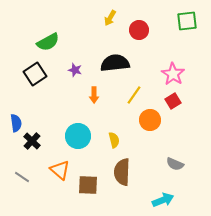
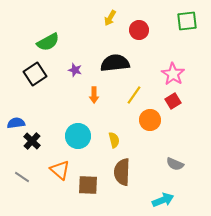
blue semicircle: rotated 90 degrees counterclockwise
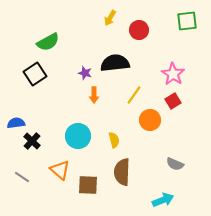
purple star: moved 10 px right, 3 px down
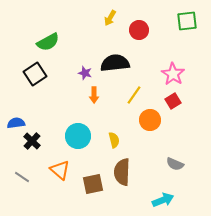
brown square: moved 5 px right, 1 px up; rotated 15 degrees counterclockwise
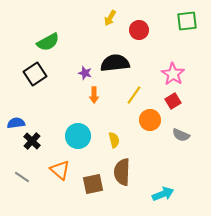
gray semicircle: moved 6 px right, 29 px up
cyan arrow: moved 6 px up
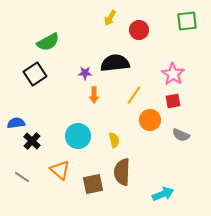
purple star: rotated 16 degrees counterclockwise
red square: rotated 21 degrees clockwise
